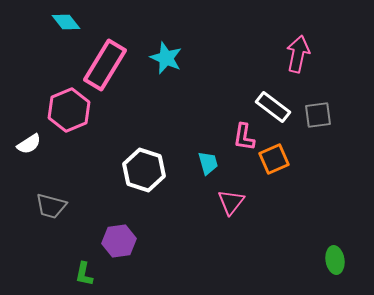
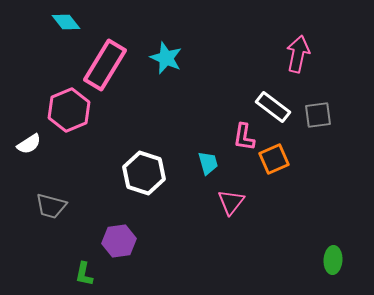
white hexagon: moved 3 px down
green ellipse: moved 2 px left; rotated 12 degrees clockwise
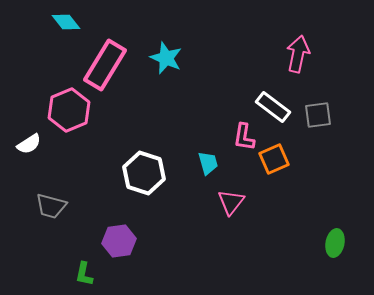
green ellipse: moved 2 px right, 17 px up; rotated 8 degrees clockwise
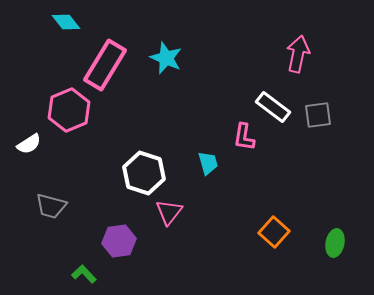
orange square: moved 73 px down; rotated 24 degrees counterclockwise
pink triangle: moved 62 px left, 10 px down
green L-shape: rotated 125 degrees clockwise
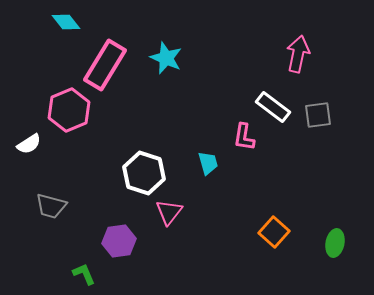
green L-shape: rotated 20 degrees clockwise
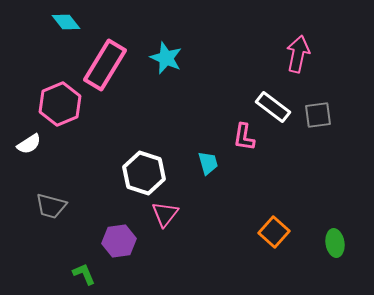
pink hexagon: moved 9 px left, 6 px up
pink triangle: moved 4 px left, 2 px down
green ellipse: rotated 20 degrees counterclockwise
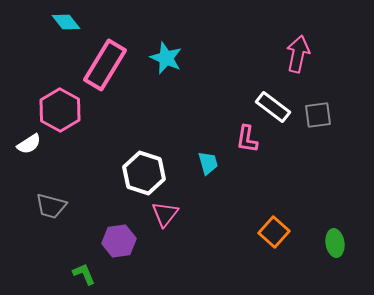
pink hexagon: moved 6 px down; rotated 9 degrees counterclockwise
pink L-shape: moved 3 px right, 2 px down
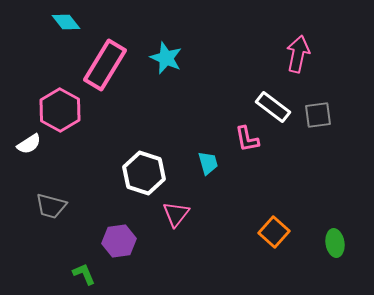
pink L-shape: rotated 20 degrees counterclockwise
pink triangle: moved 11 px right
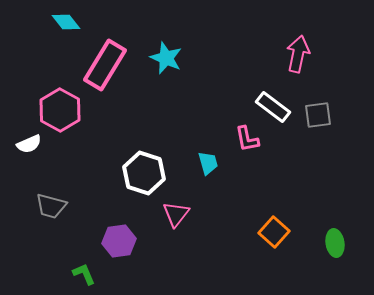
white semicircle: rotated 10 degrees clockwise
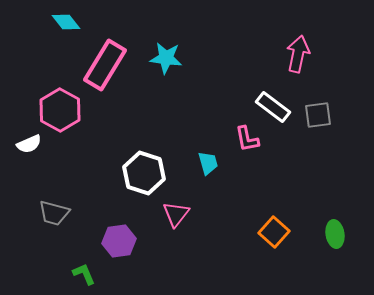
cyan star: rotated 16 degrees counterclockwise
gray trapezoid: moved 3 px right, 7 px down
green ellipse: moved 9 px up
